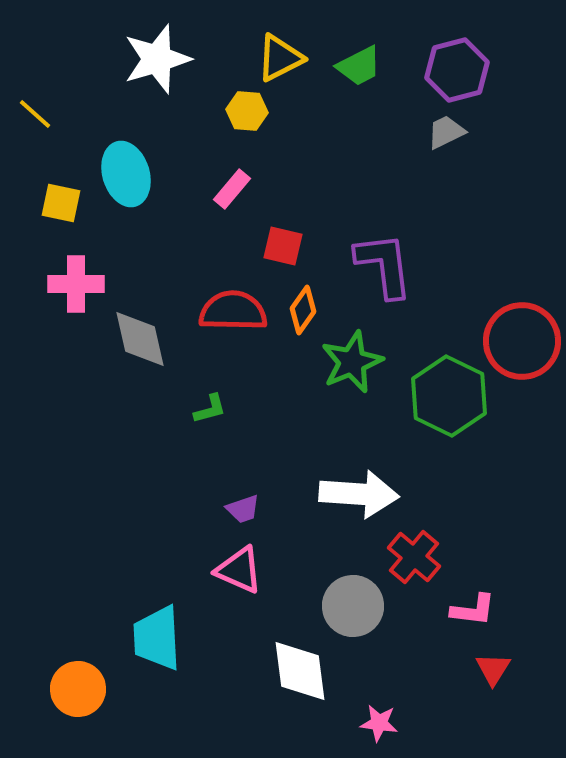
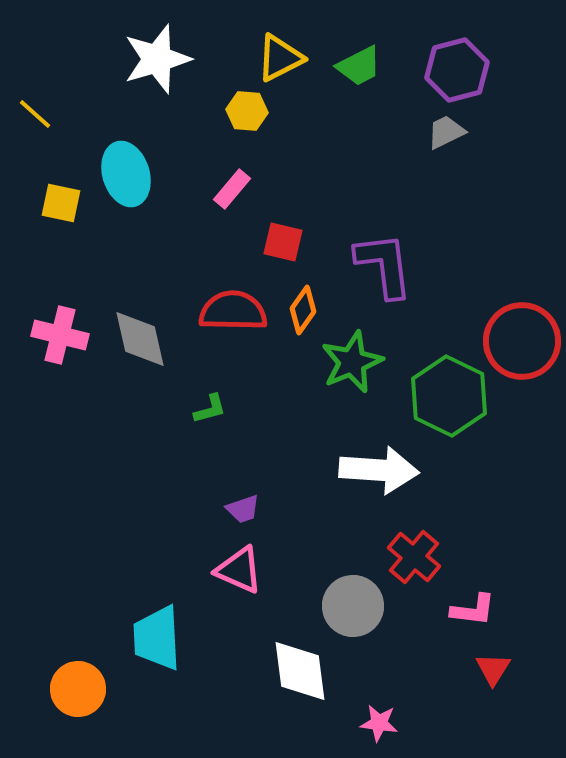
red square: moved 4 px up
pink cross: moved 16 px left, 51 px down; rotated 14 degrees clockwise
white arrow: moved 20 px right, 24 px up
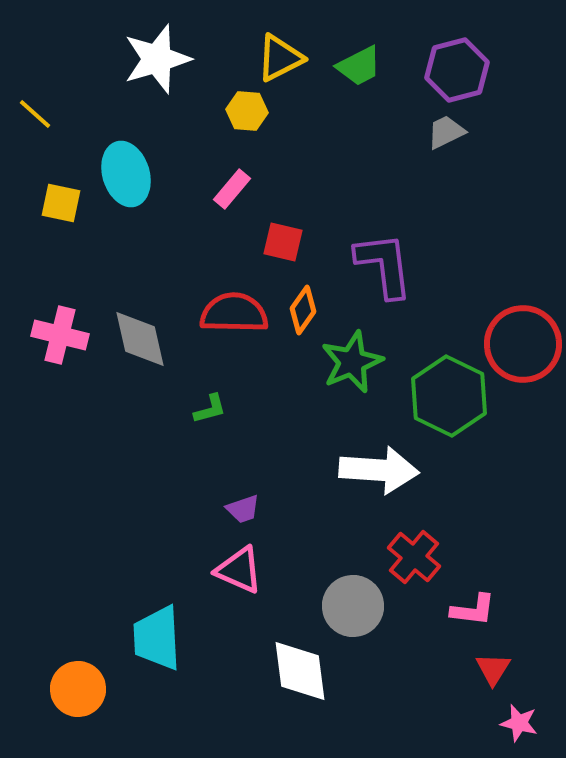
red semicircle: moved 1 px right, 2 px down
red circle: moved 1 px right, 3 px down
pink star: moved 140 px right; rotated 6 degrees clockwise
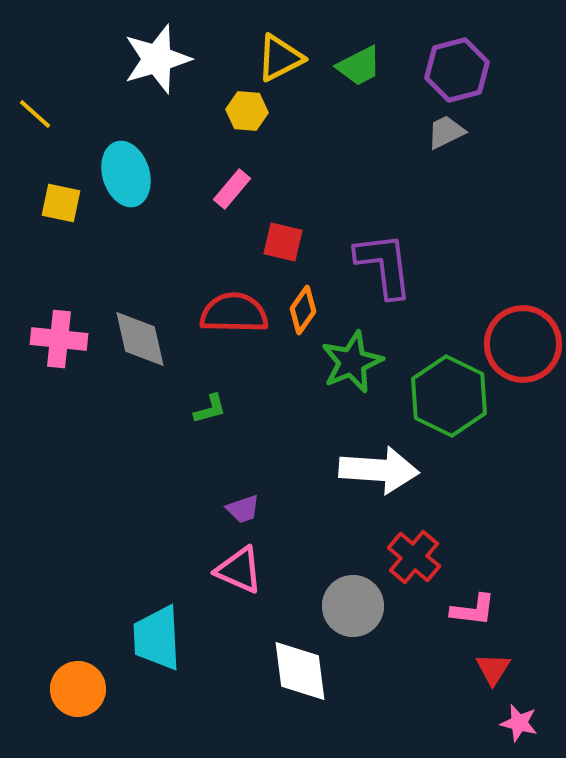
pink cross: moved 1 px left, 4 px down; rotated 8 degrees counterclockwise
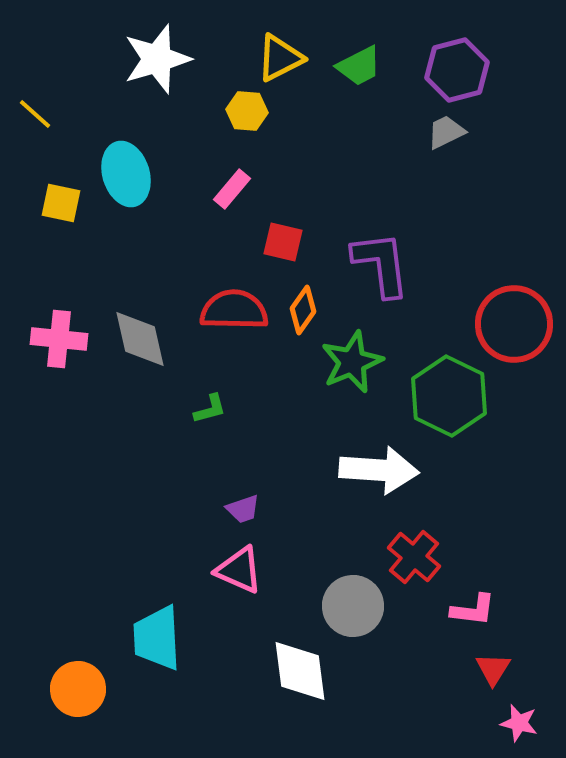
purple L-shape: moved 3 px left, 1 px up
red semicircle: moved 3 px up
red circle: moved 9 px left, 20 px up
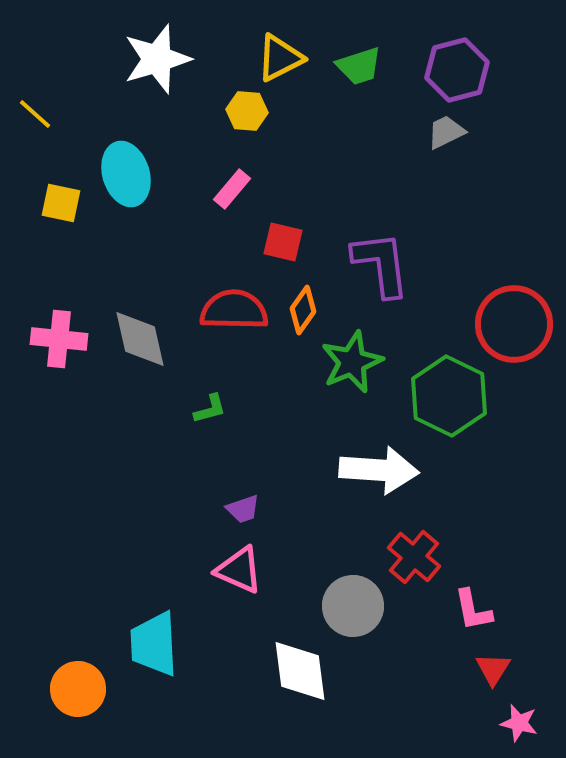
green trapezoid: rotated 9 degrees clockwise
pink L-shape: rotated 72 degrees clockwise
cyan trapezoid: moved 3 px left, 6 px down
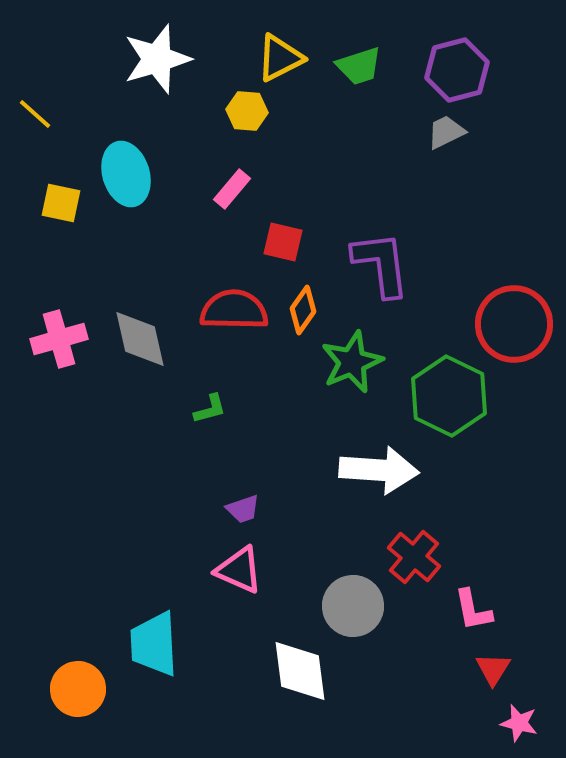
pink cross: rotated 22 degrees counterclockwise
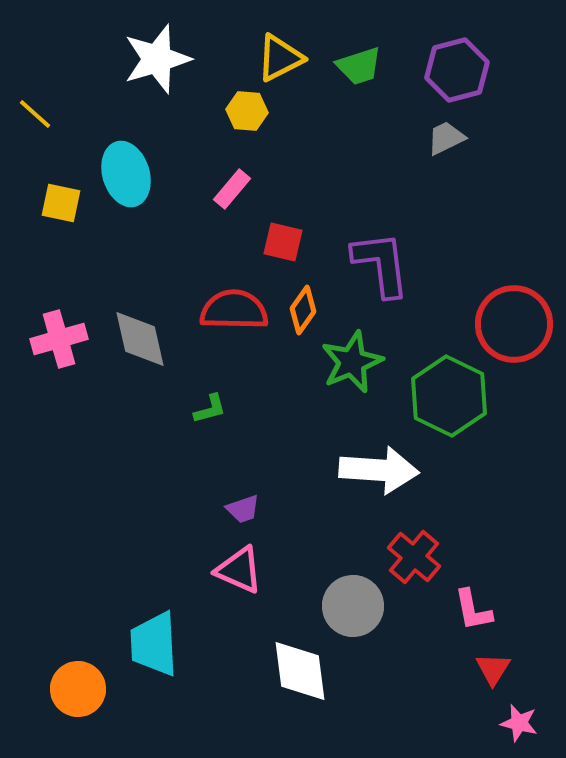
gray trapezoid: moved 6 px down
